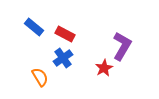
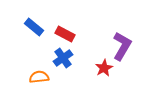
orange semicircle: moved 1 px left; rotated 66 degrees counterclockwise
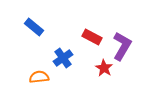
red rectangle: moved 27 px right, 3 px down
red star: rotated 12 degrees counterclockwise
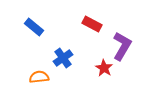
red rectangle: moved 13 px up
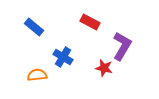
red rectangle: moved 2 px left, 2 px up
blue cross: moved 1 px up; rotated 24 degrees counterclockwise
red star: rotated 18 degrees counterclockwise
orange semicircle: moved 2 px left, 2 px up
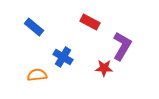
red star: rotated 12 degrees counterclockwise
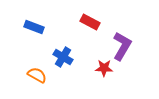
blue rectangle: rotated 18 degrees counterclockwise
orange semicircle: rotated 36 degrees clockwise
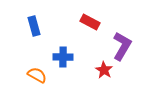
blue rectangle: moved 1 px up; rotated 54 degrees clockwise
blue cross: rotated 30 degrees counterclockwise
red star: moved 2 px down; rotated 30 degrees clockwise
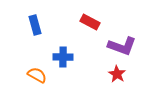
blue rectangle: moved 1 px right, 1 px up
purple L-shape: rotated 80 degrees clockwise
red star: moved 13 px right, 4 px down
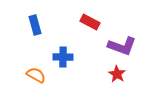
orange semicircle: moved 1 px left
